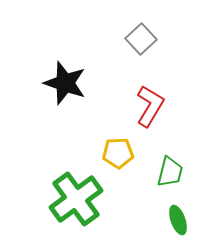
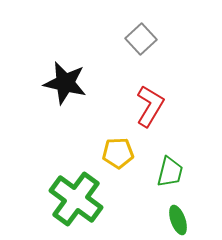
black star: rotated 6 degrees counterclockwise
green cross: rotated 18 degrees counterclockwise
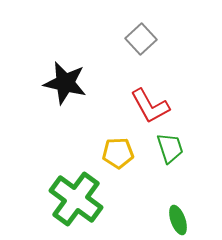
red L-shape: rotated 120 degrees clockwise
green trapezoid: moved 24 px up; rotated 32 degrees counterclockwise
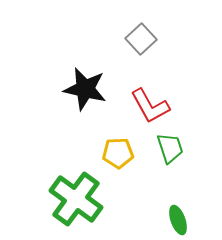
black star: moved 20 px right, 6 px down
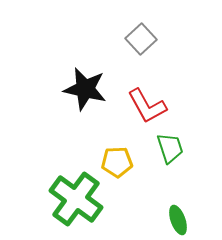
red L-shape: moved 3 px left
yellow pentagon: moved 1 px left, 9 px down
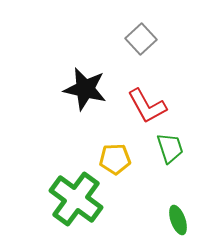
yellow pentagon: moved 2 px left, 3 px up
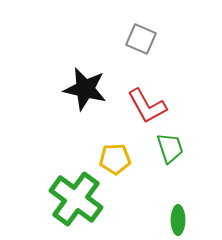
gray square: rotated 24 degrees counterclockwise
green ellipse: rotated 20 degrees clockwise
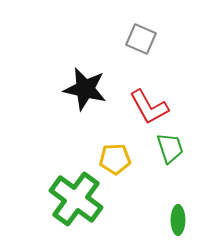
red L-shape: moved 2 px right, 1 px down
